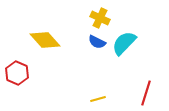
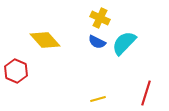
red hexagon: moved 1 px left, 2 px up
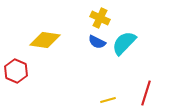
yellow diamond: rotated 40 degrees counterclockwise
yellow line: moved 10 px right, 1 px down
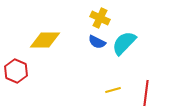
yellow diamond: rotated 8 degrees counterclockwise
red line: rotated 10 degrees counterclockwise
yellow line: moved 5 px right, 10 px up
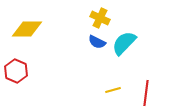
yellow diamond: moved 18 px left, 11 px up
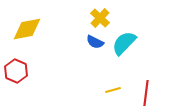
yellow cross: rotated 18 degrees clockwise
yellow diamond: rotated 12 degrees counterclockwise
blue semicircle: moved 2 px left
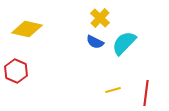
yellow diamond: rotated 24 degrees clockwise
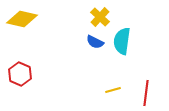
yellow cross: moved 1 px up
yellow diamond: moved 5 px left, 10 px up
cyan semicircle: moved 2 px left, 2 px up; rotated 36 degrees counterclockwise
red hexagon: moved 4 px right, 3 px down
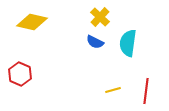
yellow diamond: moved 10 px right, 3 px down
cyan semicircle: moved 6 px right, 2 px down
red line: moved 2 px up
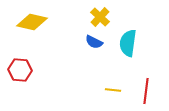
blue semicircle: moved 1 px left
red hexagon: moved 4 px up; rotated 20 degrees counterclockwise
yellow line: rotated 21 degrees clockwise
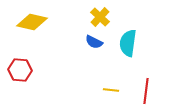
yellow line: moved 2 px left
